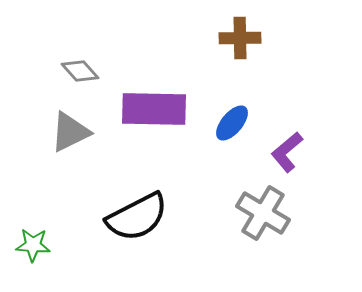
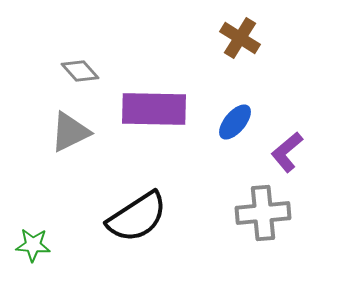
brown cross: rotated 33 degrees clockwise
blue ellipse: moved 3 px right, 1 px up
gray cross: rotated 36 degrees counterclockwise
black semicircle: rotated 6 degrees counterclockwise
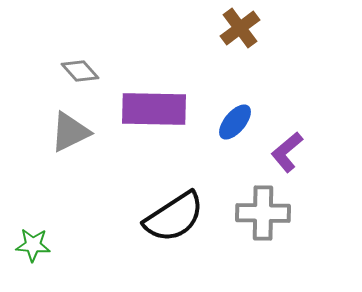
brown cross: moved 10 px up; rotated 21 degrees clockwise
gray cross: rotated 6 degrees clockwise
black semicircle: moved 37 px right
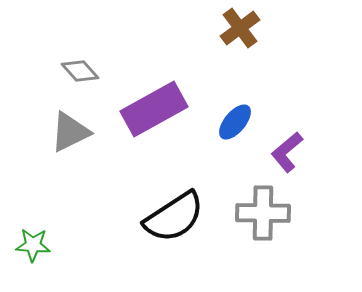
purple rectangle: rotated 30 degrees counterclockwise
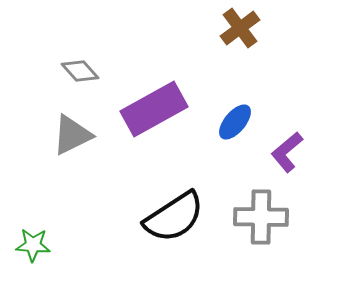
gray triangle: moved 2 px right, 3 px down
gray cross: moved 2 px left, 4 px down
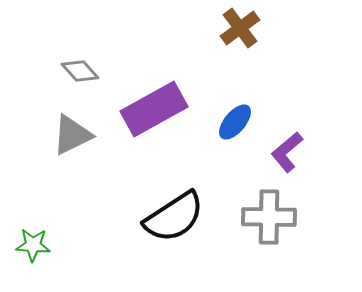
gray cross: moved 8 px right
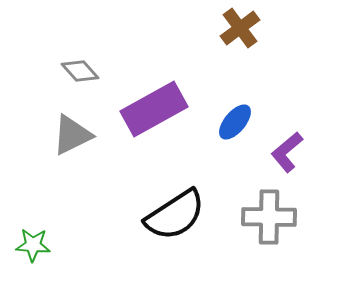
black semicircle: moved 1 px right, 2 px up
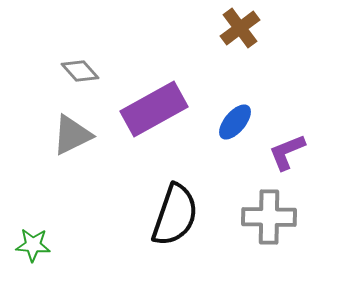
purple L-shape: rotated 18 degrees clockwise
black semicircle: rotated 38 degrees counterclockwise
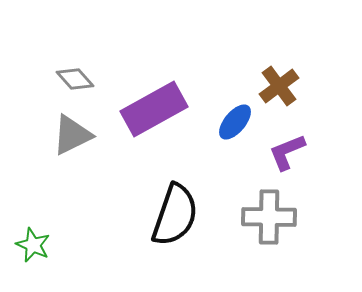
brown cross: moved 39 px right, 58 px down
gray diamond: moved 5 px left, 8 px down
green star: rotated 20 degrees clockwise
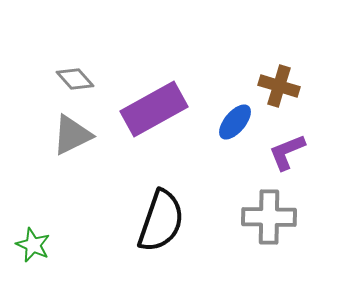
brown cross: rotated 36 degrees counterclockwise
black semicircle: moved 14 px left, 6 px down
